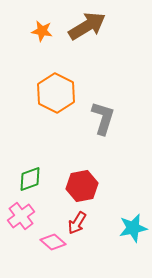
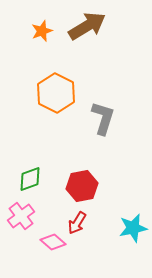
orange star: rotated 30 degrees counterclockwise
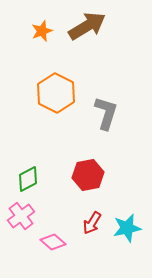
gray L-shape: moved 3 px right, 5 px up
green diamond: moved 2 px left; rotated 8 degrees counterclockwise
red hexagon: moved 6 px right, 11 px up
red arrow: moved 15 px right
cyan star: moved 6 px left
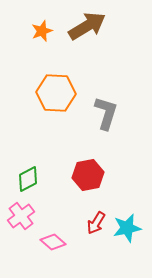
orange hexagon: rotated 24 degrees counterclockwise
red arrow: moved 4 px right
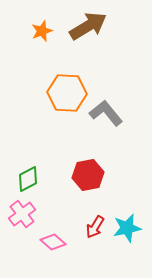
brown arrow: moved 1 px right
orange hexagon: moved 11 px right
gray L-shape: rotated 56 degrees counterclockwise
pink cross: moved 1 px right, 2 px up
red arrow: moved 1 px left, 4 px down
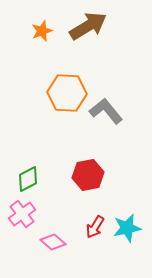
gray L-shape: moved 2 px up
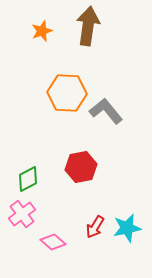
brown arrow: rotated 51 degrees counterclockwise
red hexagon: moved 7 px left, 8 px up
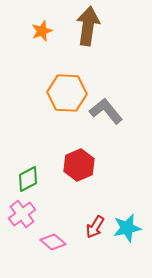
red hexagon: moved 2 px left, 2 px up; rotated 12 degrees counterclockwise
